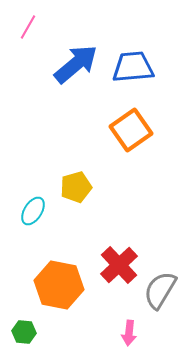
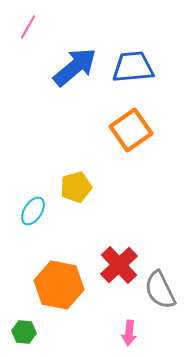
blue arrow: moved 1 px left, 3 px down
gray semicircle: rotated 57 degrees counterclockwise
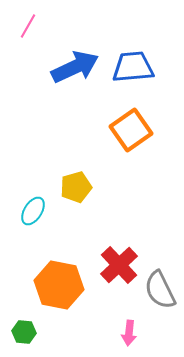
pink line: moved 1 px up
blue arrow: rotated 15 degrees clockwise
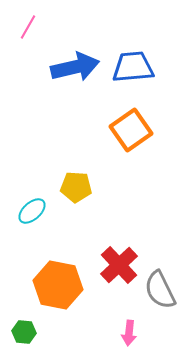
pink line: moved 1 px down
blue arrow: rotated 12 degrees clockwise
yellow pentagon: rotated 20 degrees clockwise
cyan ellipse: moved 1 px left; rotated 16 degrees clockwise
orange hexagon: moved 1 px left
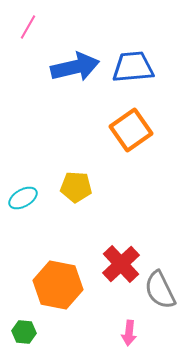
cyan ellipse: moved 9 px left, 13 px up; rotated 12 degrees clockwise
red cross: moved 2 px right, 1 px up
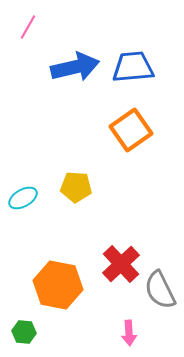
pink arrow: rotated 10 degrees counterclockwise
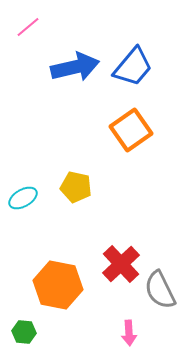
pink line: rotated 20 degrees clockwise
blue trapezoid: rotated 135 degrees clockwise
yellow pentagon: rotated 8 degrees clockwise
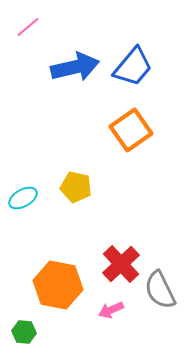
pink arrow: moved 18 px left, 23 px up; rotated 70 degrees clockwise
